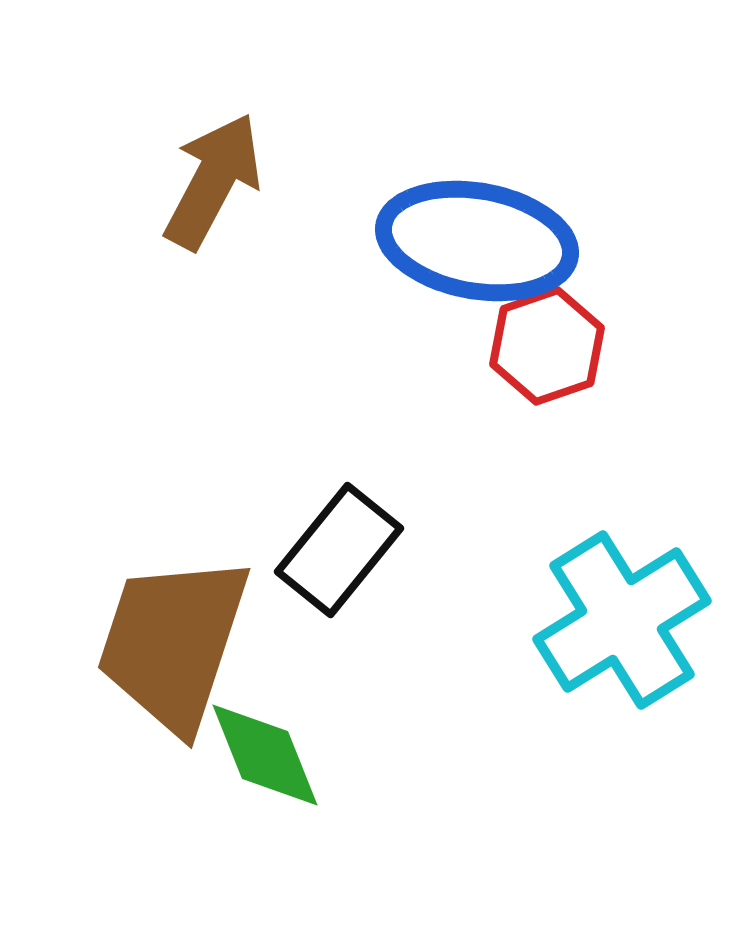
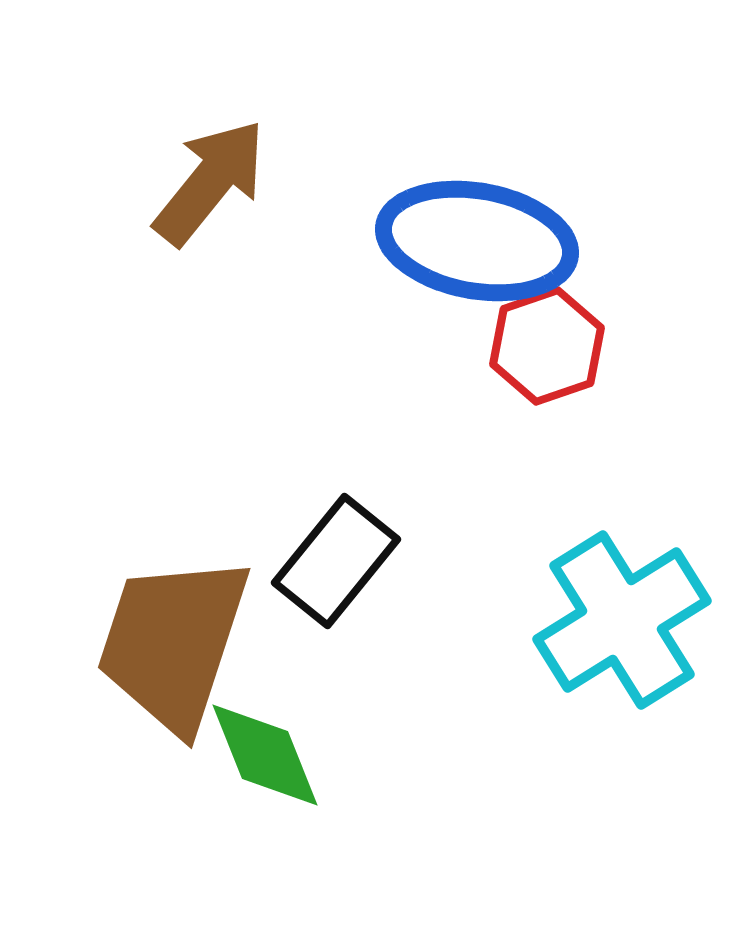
brown arrow: moved 3 px left, 1 px down; rotated 11 degrees clockwise
black rectangle: moved 3 px left, 11 px down
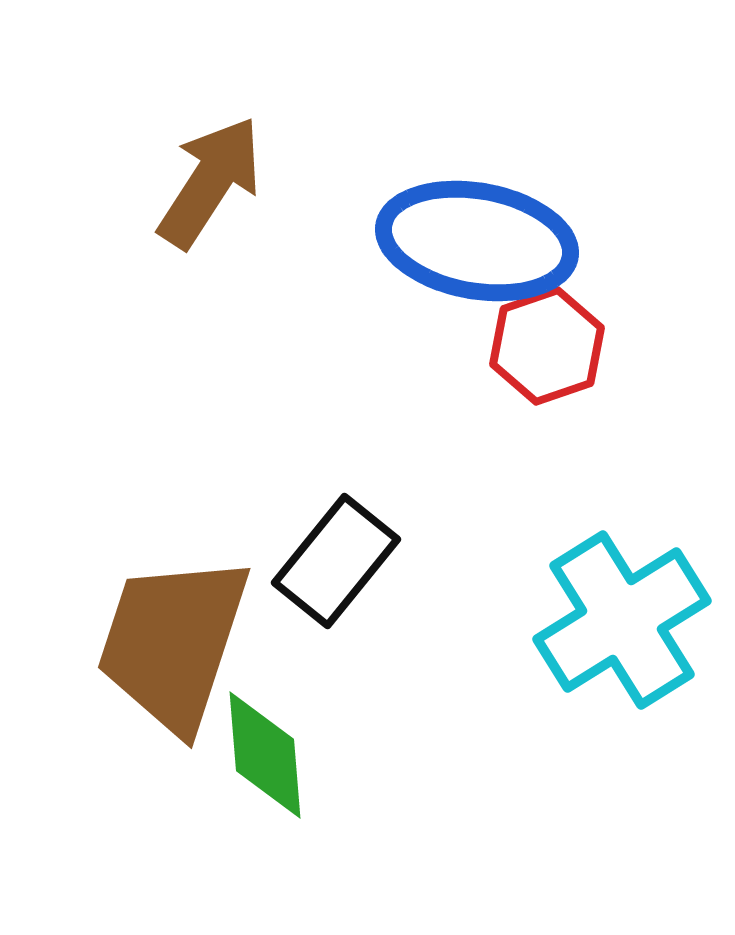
brown arrow: rotated 6 degrees counterclockwise
green diamond: rotated 17 degrees clockwise
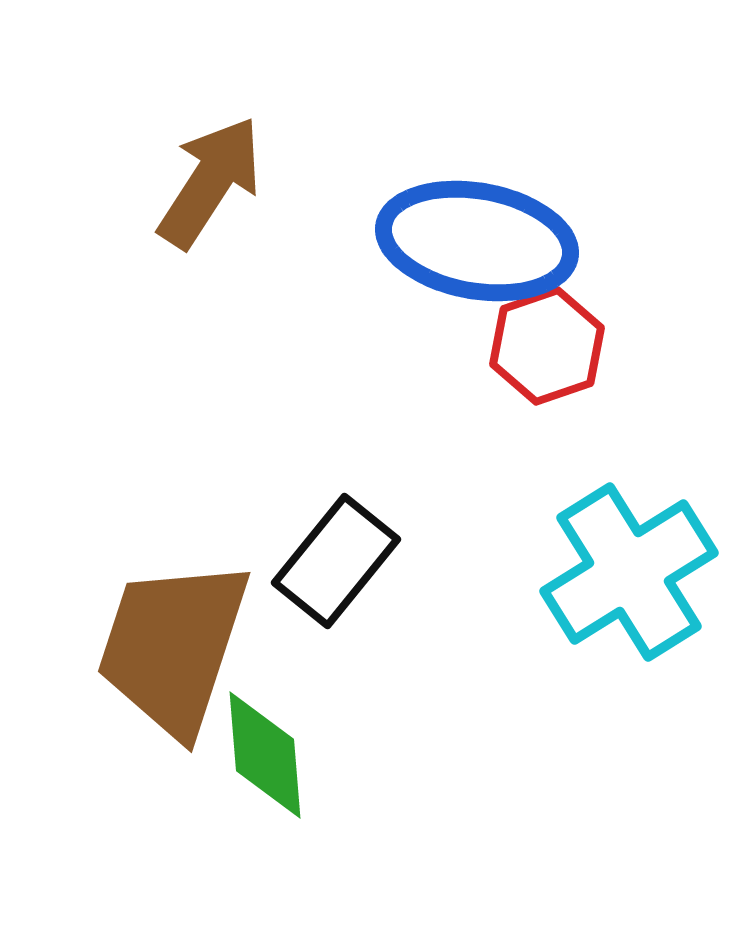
cyan cross: moved 7 px right, 48 px up
brown trapezoid: moved 4 px down
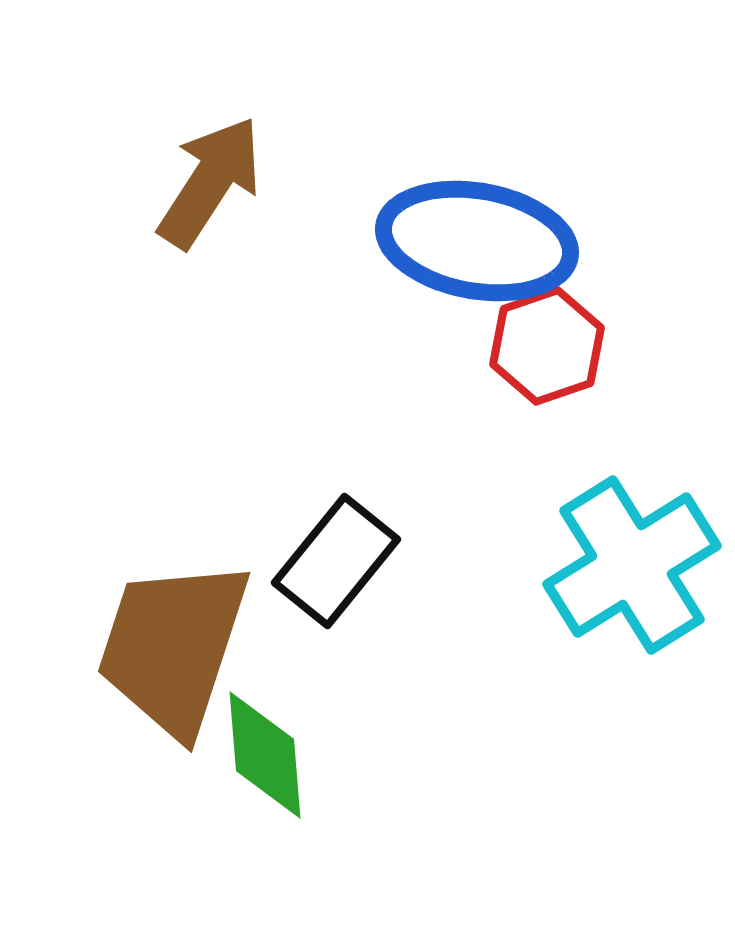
cyan cross: moved 3 px right, 7 px up
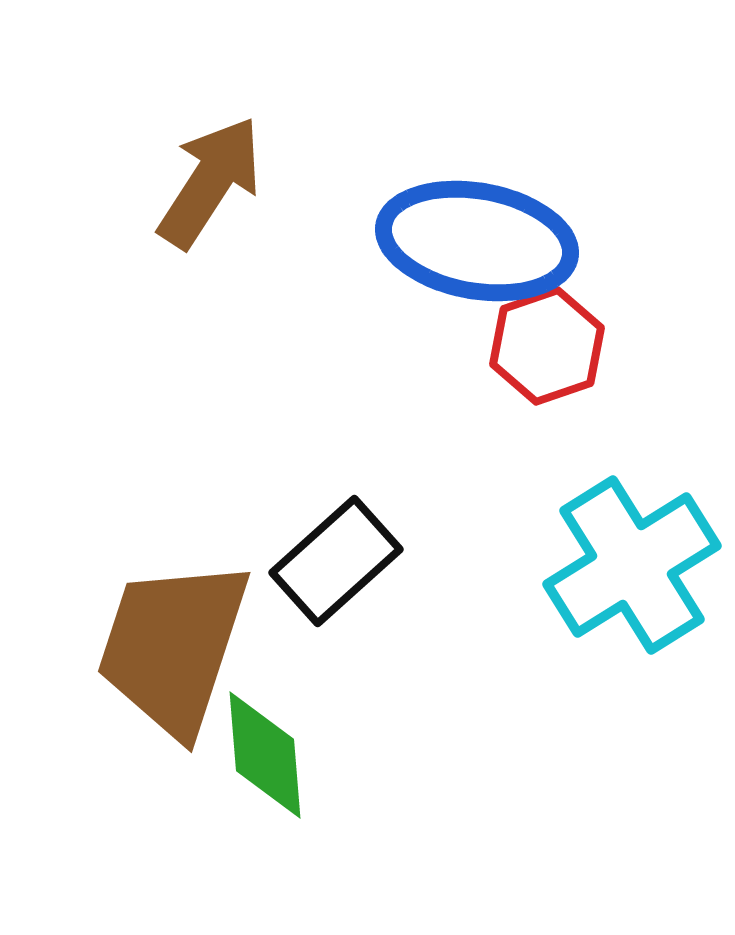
black rectangle: rotated 9 degrees clockwise
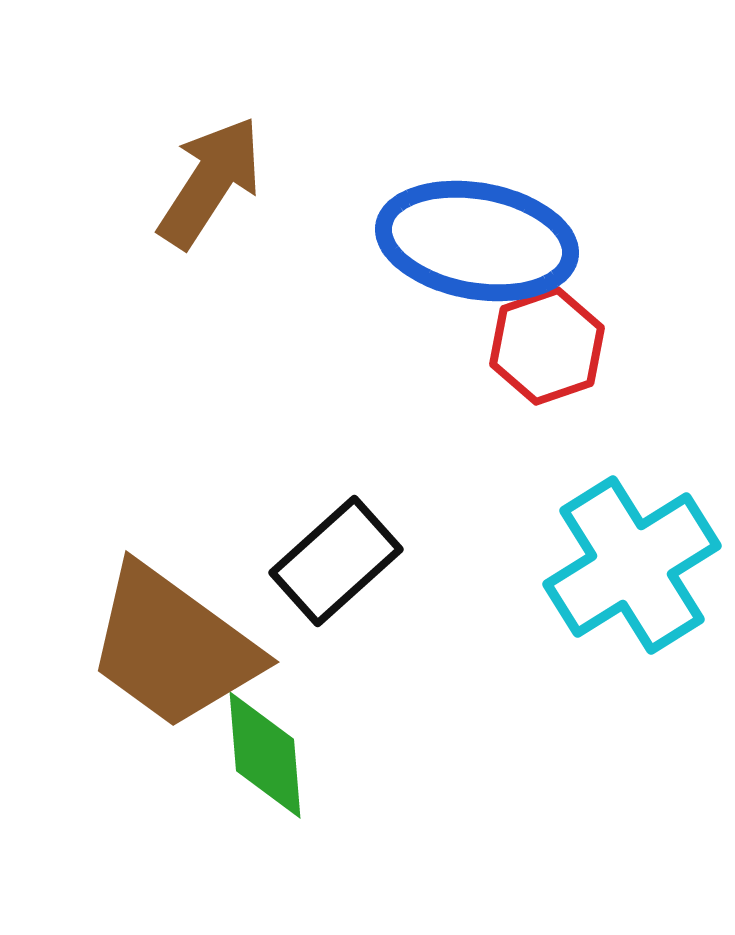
brown trapezoid: rotated 72 degrees counterclockwise
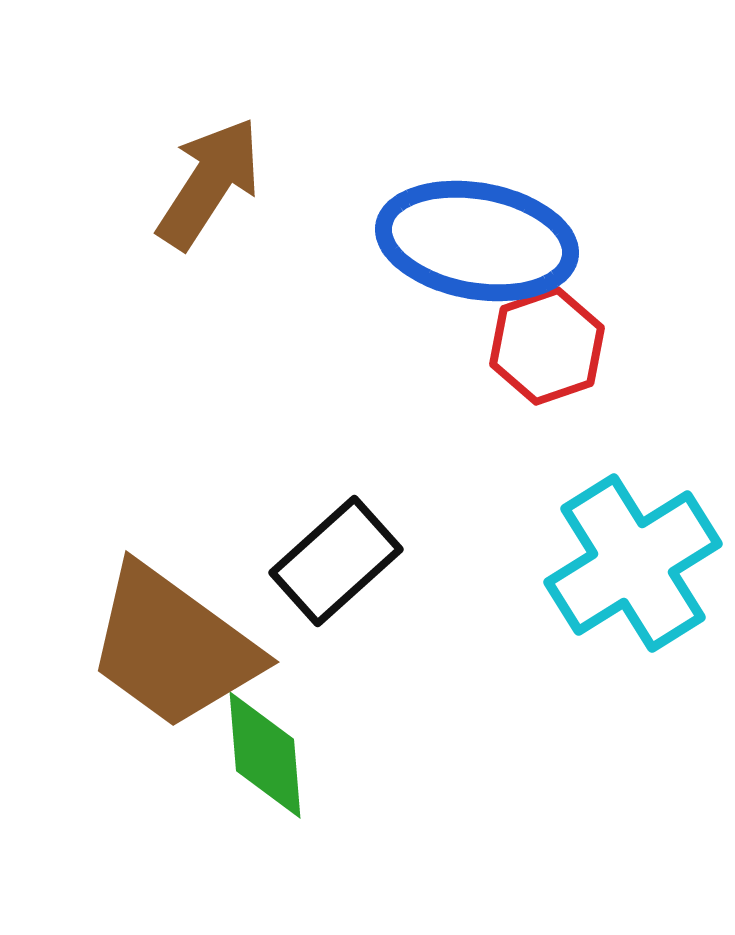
brown arrow: moved 1 px left, 1 px down
cyan cross: moved 1 px right, 2 px up
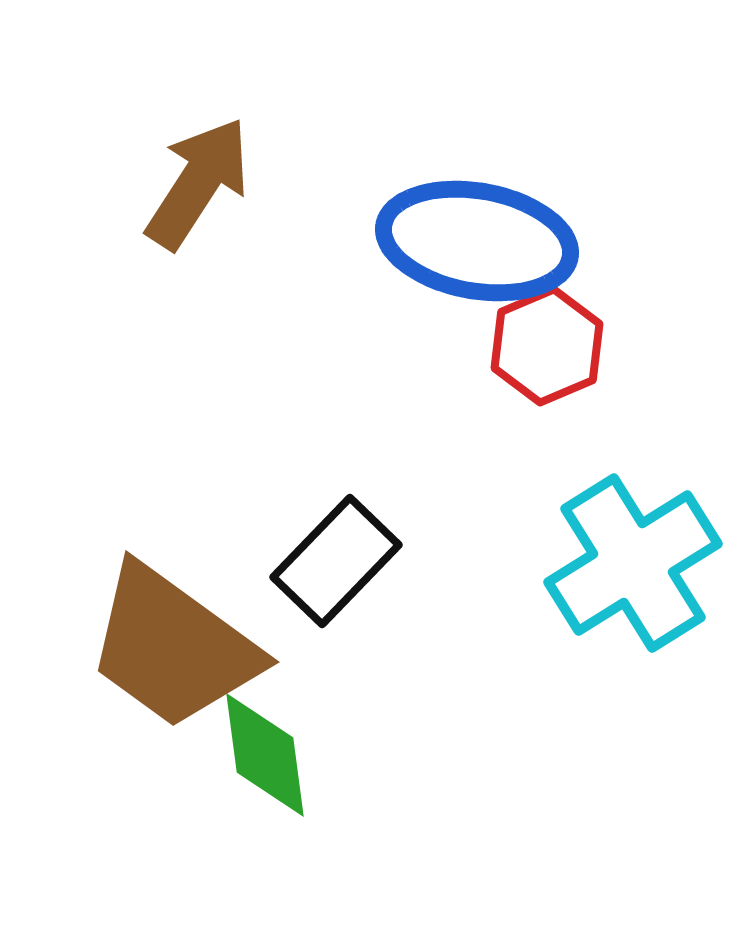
brown arrow: moved 11 px left
red hexagon: rotated 4 degrees counterclockwise
black rectangle: rotated 4 degrees counterclockwise
green diamond: rotated 3 degrees counterclockwise
